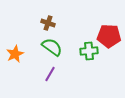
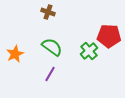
brown cross: moved 11 px up
green cross: rotated 36 degrees counterclockwise
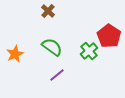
brown cross: moved 1 px up; rotated 24 degrees clockwise
red pentagon: rotated 30 degrees clockwise
purple line: moved 7 px right, 1 px down; rotated 21 degrees clockwise
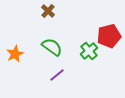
red pentagon: rotated 25 degrees clockwise
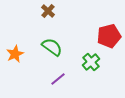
green cross: moved 2 px right, 11 px down
purple line: moved 1 px right, 4 px down
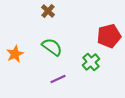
purple line: rotated 14 degrees clockwise
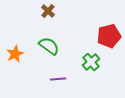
green semicircle: moved 3 px left, 1 px up
purple line: rotated 21 degrees clockwise
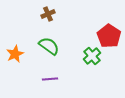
brown cross: moved 3 px down; rotated 24 degrees clockwise
red pentagon: rotated 25 degrees counterclockwise
green cross: moved 1 px right, 6 px up
purple line: moved 8 px left
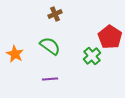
brown cross: moved 7 px right
red pentagon: moved 1 px right, 1 px down
green semicircle: moved 1 px right
orange star: rotated 18 degrees counterclockwise
